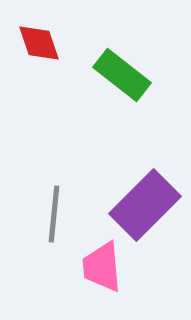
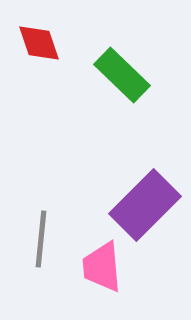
green rectangle: rotated 6 degrees clockwise
gray line: moved 13 px left, 25 px down
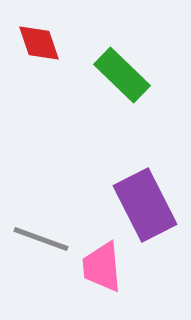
purple rectangle: rotated 72 degrees counterclockwise
gray line: rotated 76 degrees counterclockwise
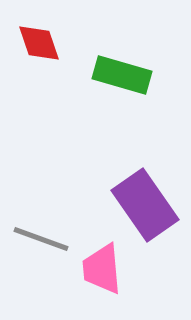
green rectangle: rotated 28 degrees counterclockwise
purple rectangle: rotated 8 degrees counterclockwise
pink trapezoid: moved 2 px down
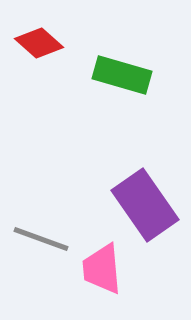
red diamond: rotated 30 degrees counterclockwise
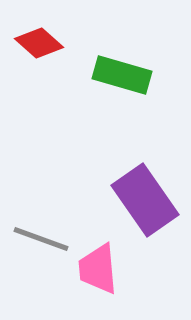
purple rectangle: moved 5 px up
pink trapezoid: moved 4 px left
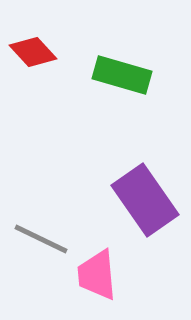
red diamond: moved 6 px left, 9 px down; rotated 6 degrees clockwise
gray line: rotated 6 degrees clockwise
pink trapezoid: moved 1 px left, 6 px down
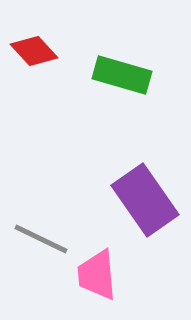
red diamond: moved 1 px right, 1 px up
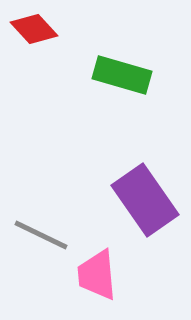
red diamond: moved 22 px up
gray line: moved 4 px up
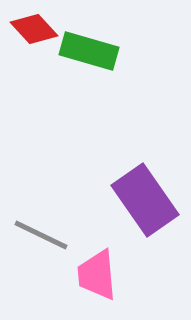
green rectangle: moved 33 px left, 24 px up
